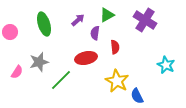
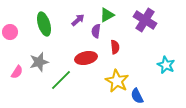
purple semicircle: moved 1 px right, 2 px up
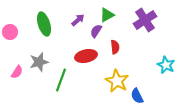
purple cross: rotated 25 degrees clockwise
purple semicircle: rotated 24 degrees clockwise
red ellipse: moved 2 px up
green line: rotated 25 degrees counterclockwise
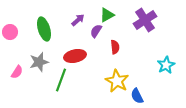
green ellipse: moved 5 px down
red ellipse: moved 11 px left
cyan star: rotated 18 degrees clockwise
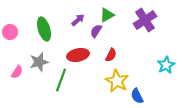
red semicircle: moved 4 px left, 8 px down; rotated 32 degrees clockwise
red ellipse: moved 3 px right, 1 px up
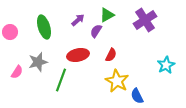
green ellipse: moved 2 px up
gray star: moved 1 px left
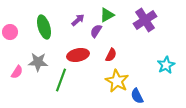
gray star: rotated 18 degrees clockwise
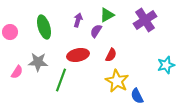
purple arrow: rotated 32 degrees counterclockwise
cyan star: rotated 12 degrees clockwise
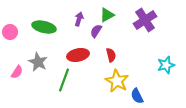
purple arrow: moved 1 px right, 1 px up
green ellipse: rotated 60 degrees counterclockwise
red semicircle: rotated 40 degrees counterclockwise
gray star: rotated 24 degrees clockwise
green line: moved 3 px right
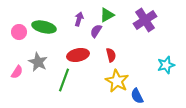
pink circle: moved 9 px right
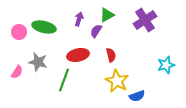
gray star: rotated 12 degrees counterclockwise
blue semicircle: rotated 84 degrees counterclockwise
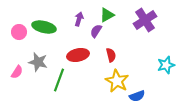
green line: moved 5 px left
